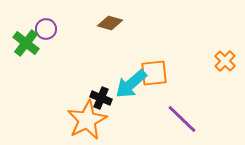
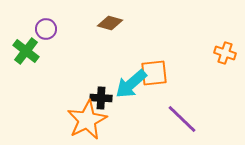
green cross: moved 8 px down
orange cross: moved 8 px up; rotated 25 degrees counterclockwise
black cross: rotated 20 degrees counterclockwise
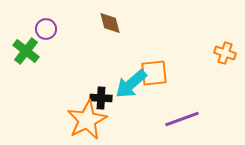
brown diamond: rotated 60 degrees clockwise
purple line: rotated 64 degrees counterclockwise
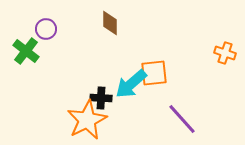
brown diamond: rotated 15 degrees clockwise
purple line: rotated 68 degrees clockwise
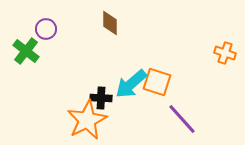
orange square: moved 3 px right, 9 px down; rotated 24 degrees clockwise
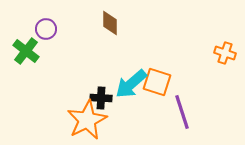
purple line: moved 7 px up; rotated 24 degrees clockwise
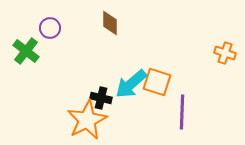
purple circle: moved 4 px right, 1 px up
black cross: rotated 10 degrees clockwise
purple line: rotated 20 degrees clockwise
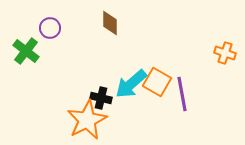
orange square: rotated 12 degrees clockwise
purple line: moved 18 px up; rotated 12 degrees counterclockwise
